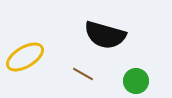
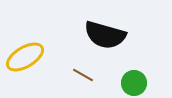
brown line: moved 1 px down
green circle: moved 2 px left, 2 px down
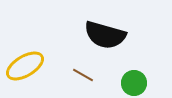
yellow ellipse: moved 9 px down
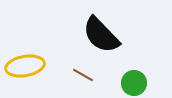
black semicircle: moved 4 px left; rotated 30 degrees clockwise
yellow ellipse: rotated 21 degrees clockwise
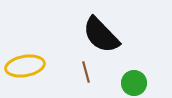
brown line: moved 3 px right, 3 px up; rotated 45 degrees clockwise
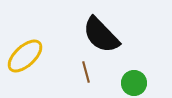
yellow ellipse: moved 10 px up; rotated 33 degrees counterclockwise
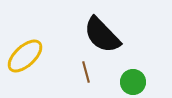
black semicircle: moved 1 px right
green circle: moved 1 px left, 1 px up
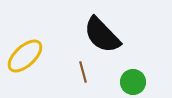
brown line: moved 3 px left
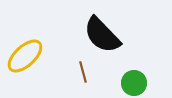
green circle: moved 1 px right, 1 px down
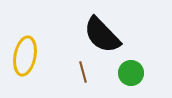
yellow ellipse: rotated 36 degrees counterclockwise
green circle: moved 3 px left, 10 px up
